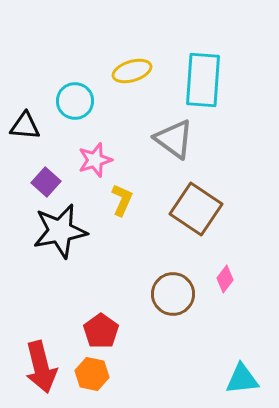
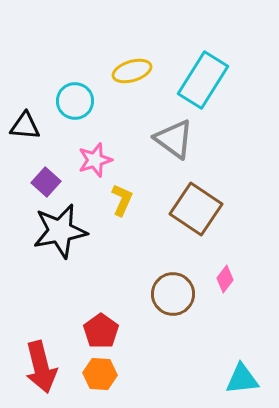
cyan rectangle: rotated 28 degrees clockwise
orange hexagon: moved 8 px right; rotated 8 degrees counterclockwise
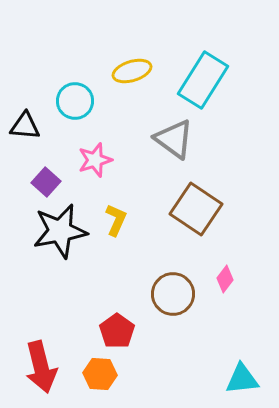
yellow L-shape: moved 6 px left, 20 px down
red pentagon: moved 16 px right
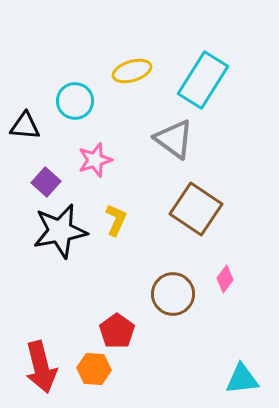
orange hexagon: moved 6 px left, 5 px up
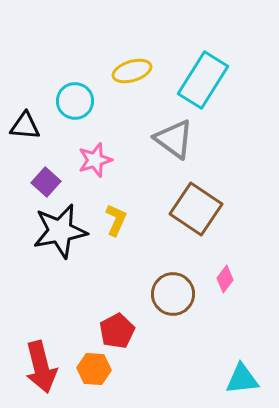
red pentagon: rotated 8 degrees clockwise
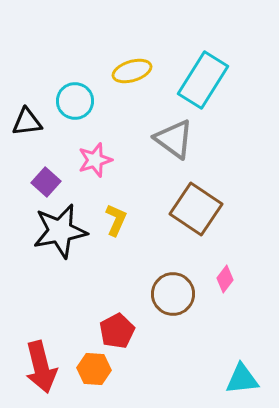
black triangle: moved 2 px right, 4 px up; rotated 12 degrees counterclockwise
